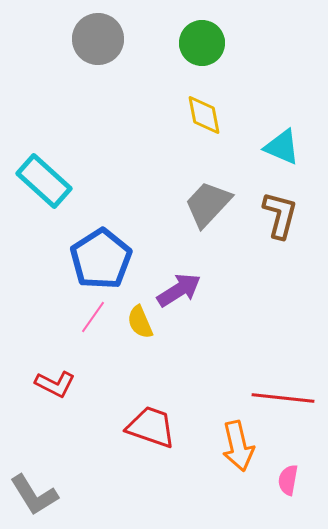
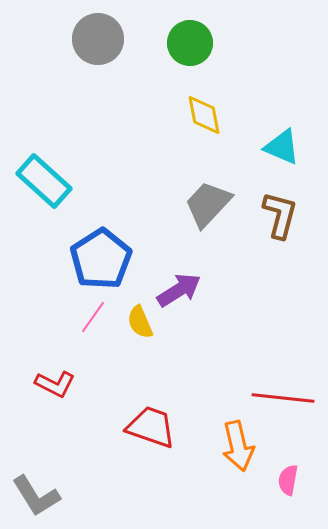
green circle: moved 12 px left
gray L-shape: moved 2 px right, 1 px down
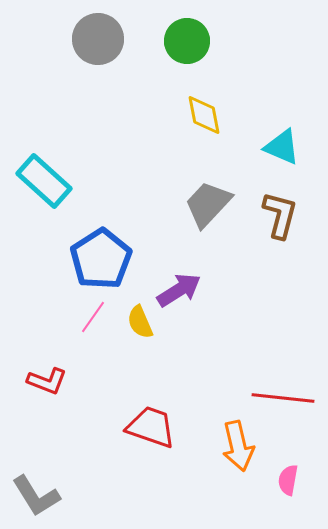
green circle: moved 3 px left, 2 px up
red L-shape: moved 8 px left, 3 px up; rotated 6 degrees counterclockwise
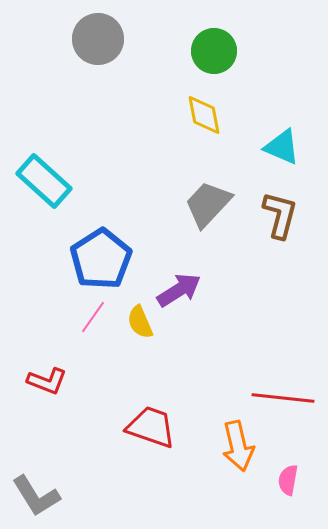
green circle: moved 27 px right, 10 px down
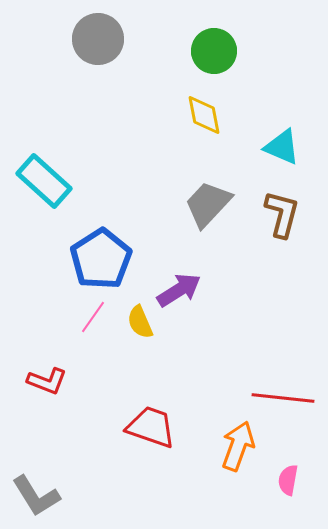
brown L-shape: moved 2 px right, 1 px up
orange arrow: rotated 147 degrees counterclockwise
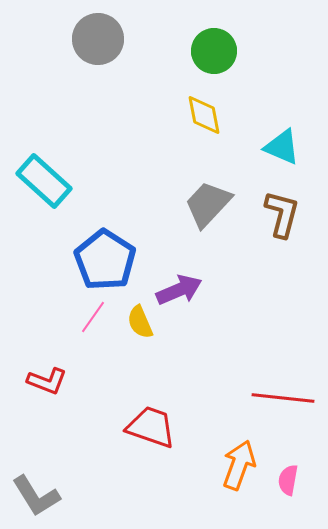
blue pentagon: moved 4 px right, 1 px down; rotated 6 degrees counterclockwise
purple arrow: rotated 9 degrees clockwise
orange arrow: moved 1 px right, 19 px down
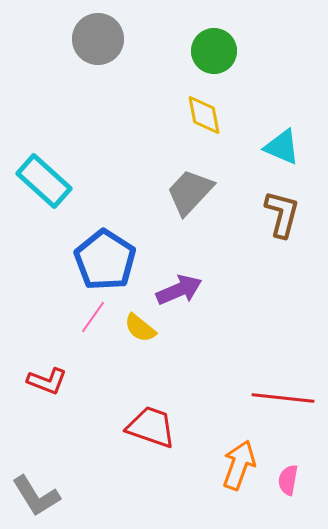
gray trapezoid: moved 18 px left, 12 px up
yellow semicircle: moved 6 px down; rotated 28 degrees counterclockwise
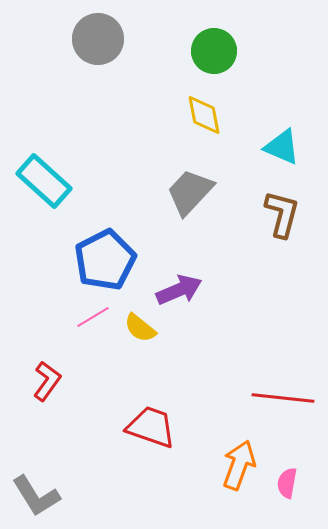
blue pentagon: rotated 12 degrees clockwise
pink line: rotated 24 degrees clockwise
red L-shape: rotated 75 degrees counterclockwise
pink semicircle: moved 1 px left, 3 px down
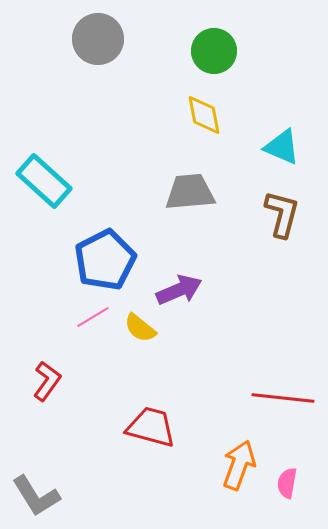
gray trapezoid: rotated 42 degrees clockwise
red trapezoid: rotated 4 degrees counterclockwise
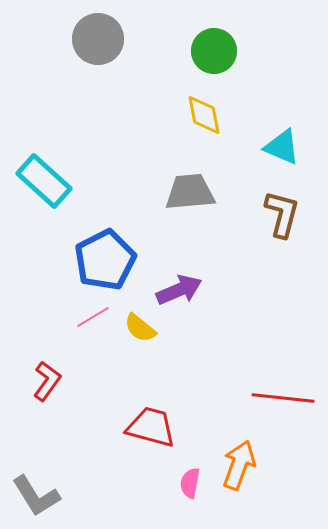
pink semicircle: moved 97 px left
